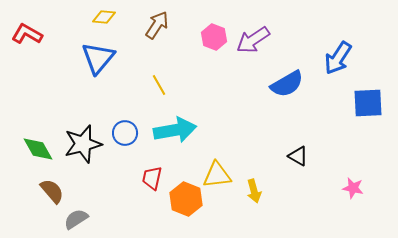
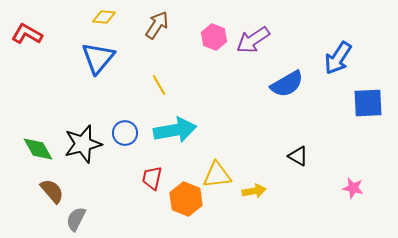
yellow arrow: rotated 85 degrees counterclockwise
gray semicircle: rotated 30 degrees counterclockwise
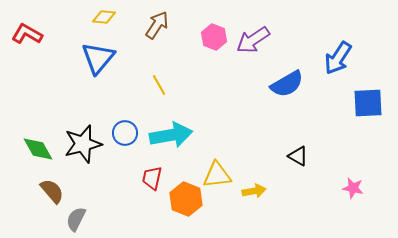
cyan arrow: moved 4 px left, 5 px down
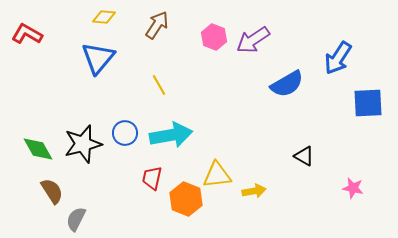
black triangle: moved 6 px right
brown semicircle: rotated 8 degrees clockwise
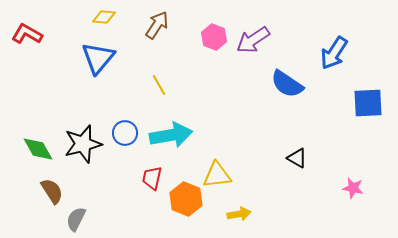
blue arrow: moved 4 px left, 5 px up
blue semicircle: rotated 64 degrees clockwise
black triangle: moved 7 px left, 2 px down
yellow arrow: moved 15 px left, 23 px down
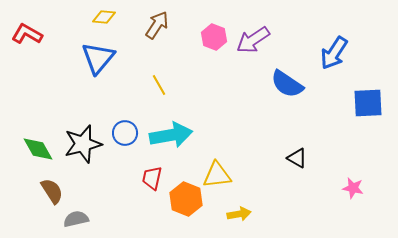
gray semicircle: rotated 50 degrees clockwise
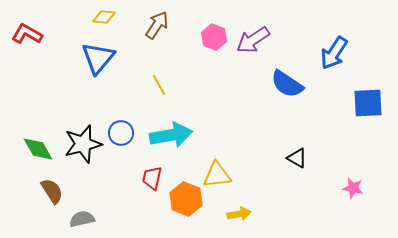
blue circle: moved 4 px left
gray semicircle: moved 6 px right
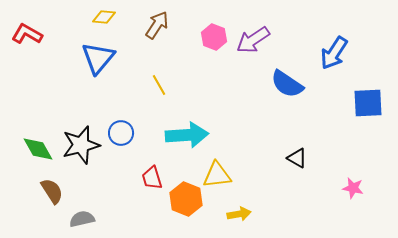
cyan arrow: moved 16 px right; rotated 6 degrees clockwise
black star: moved 2 px left, 1 px down
red trapezoid: rotated 30 degrees counterclockwise
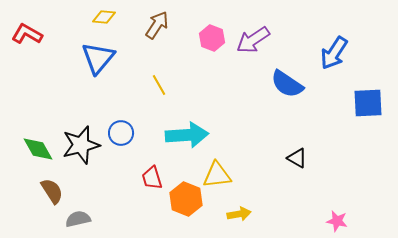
pink hexagon: moved 2 px left, 1 px down
pink star: moved 16 px left, 33 px down
gray semicircle: moved 4 px left
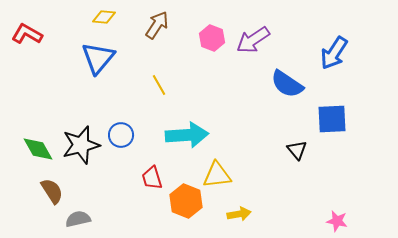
blue square: moved 36 px left, 16 px down
blue circle: moved 2 px down
black triangle: moved 8 px up; rotated 20 degrees clockwise
orange hexagon: moved 2 px down
